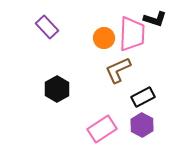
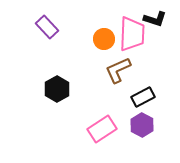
orange circle: moved 1 px down
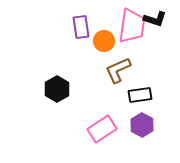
purple rectangle: moved 34 px right; rotated 35 degrees clockwise
pink trapezoid: moved 8 px up; rotated 6 degrees clockwise
orange circle: moved 2 px down
black rectangle: moved 3 px left, 2 px up; rotated 20 degrees clockwise
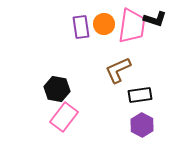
orange circle: moved 17 px up
black hexagon: rotated 20 degrees counterclockwise
pink rectangle: moved 38 px left, 12 px up; rotated 20 degrees counterclockwise
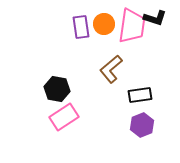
black L-shape: moved 1 px up
brown L-shape: moved 7 px left, 1 px up; rotated 16 degrees counterclockwise
pink rectangle: rotated 20 degrees clockwise
purple hexagon: rotated 10 degrees clockwise
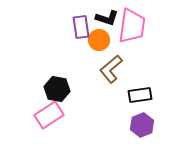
black L-shape: moved 48 px left
orange circle: moved 5 px left, 16 px down
pink rectangle: moved 15 px left, 2 px up
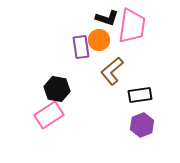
purple rectangle: moved 20 px down
brown L-shape: moved 1 px right, 2 px down
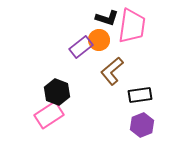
purple rectangle: rotated 60 degrees clockwise
black hexagon: moved 3 px down; rotated 10 degrees clockwise
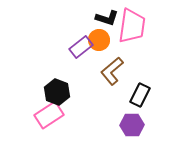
black rectangle: rotated 55 degrees counterclockwise
purple hexagon: moved 10 px left; rotated 20 degrees clockwise
